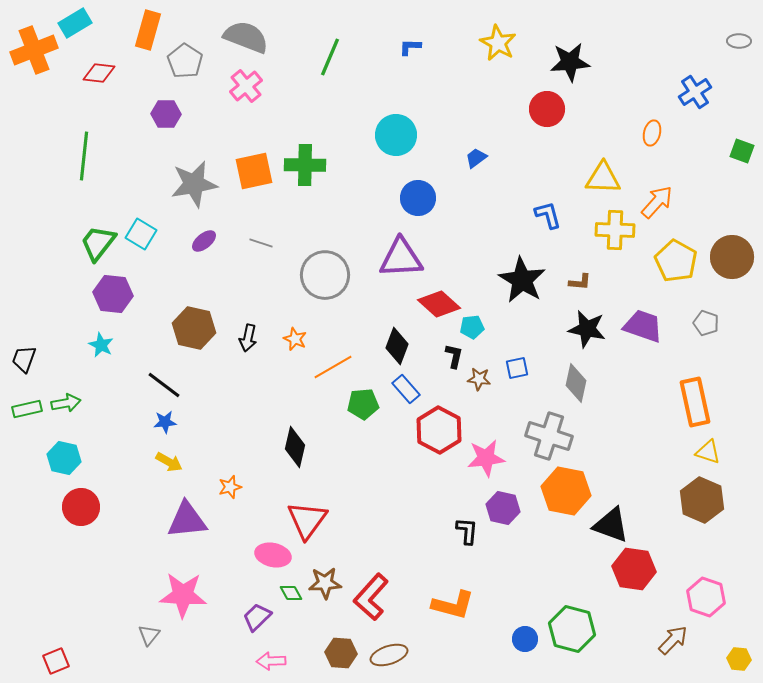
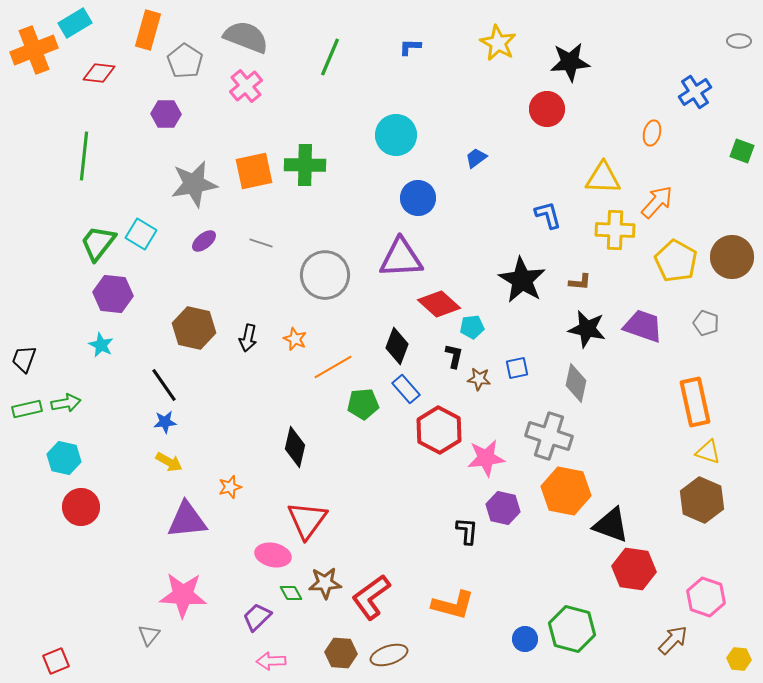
black line at (164, 385): rotated 18 degrees clockwise
red L-shape at (371, 597): rotated 12 degrees clockwise
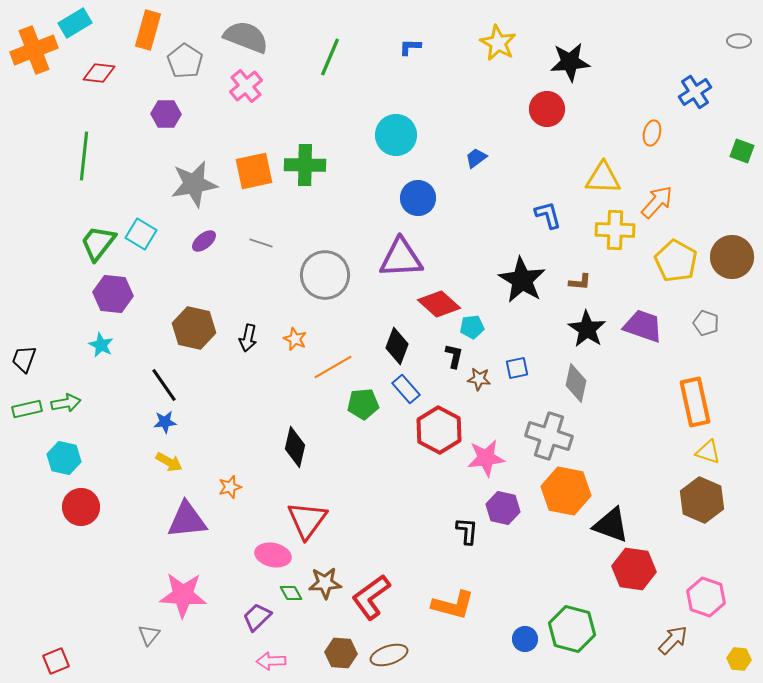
black star at (587, 329): rotated 21 degrees clockwise
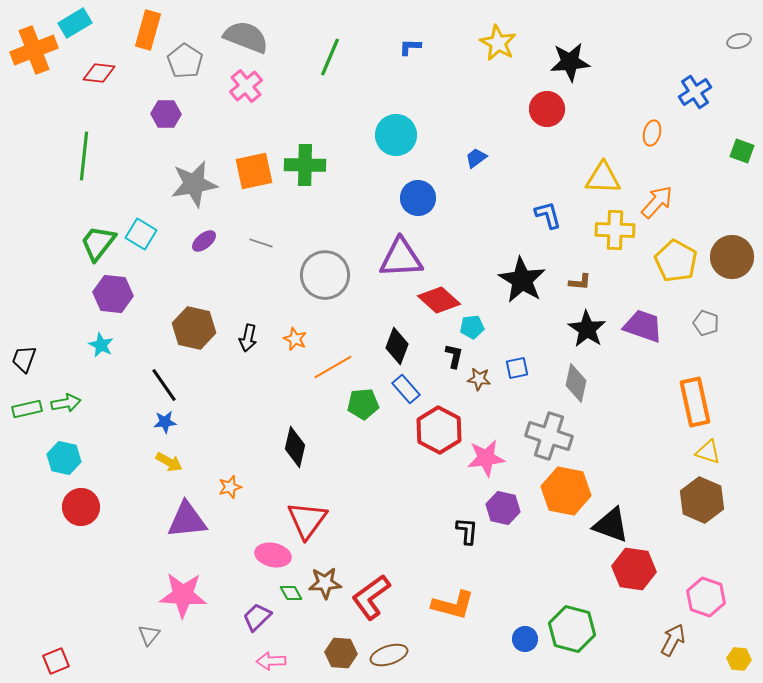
gray ellipse at (739, 41): rotated 15 degrees counterclockwise
red diamond at (439, 304): moved 4 px up
brown arrow at (673, 640): rotated 16 degrees counterclockwise
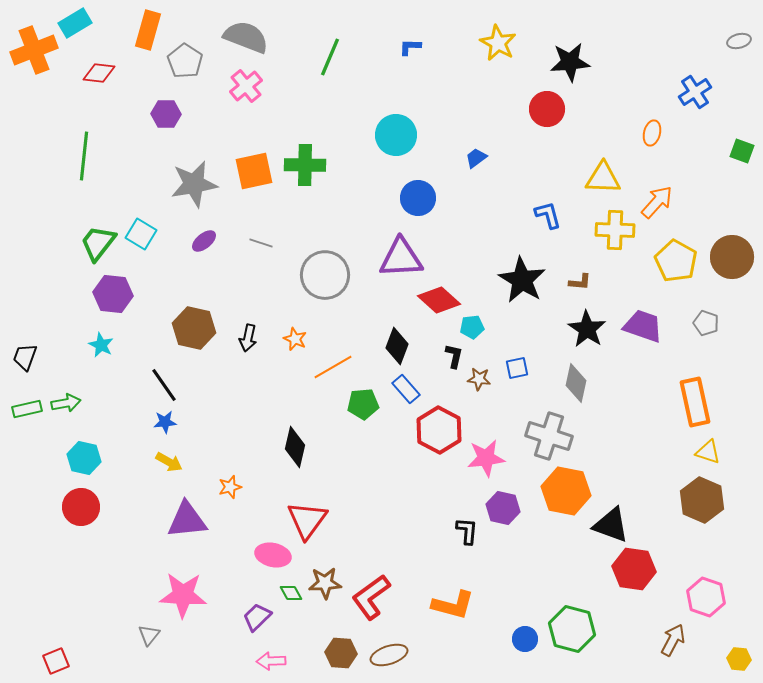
black trapezoid at (24, 359): moved 1 px right, 2 px up
cyan hexagon at (64, 458): moved 20 px right
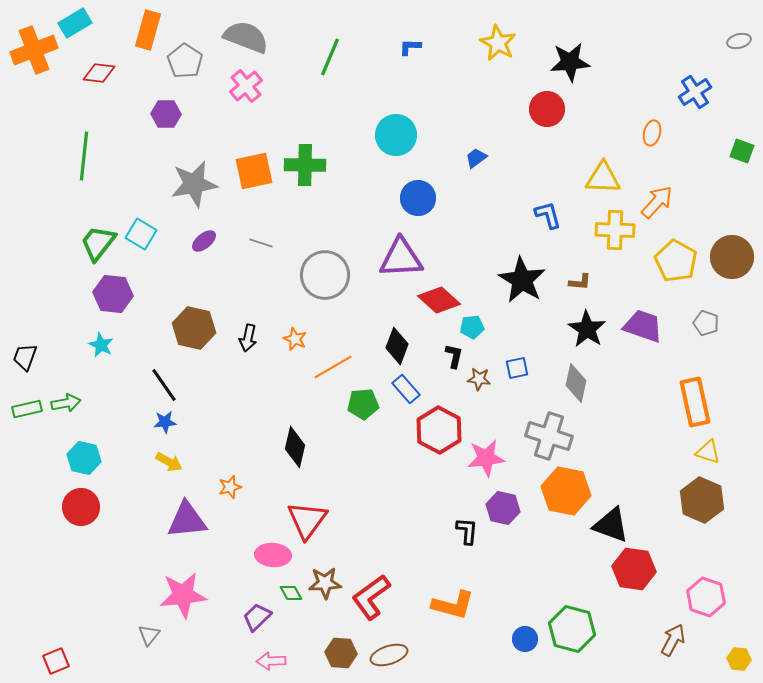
pink ellipse at (273, 555): rotated 8 degrees counterclockwise
pink star at (183, 595): rotated 9 degrees counterclockwise
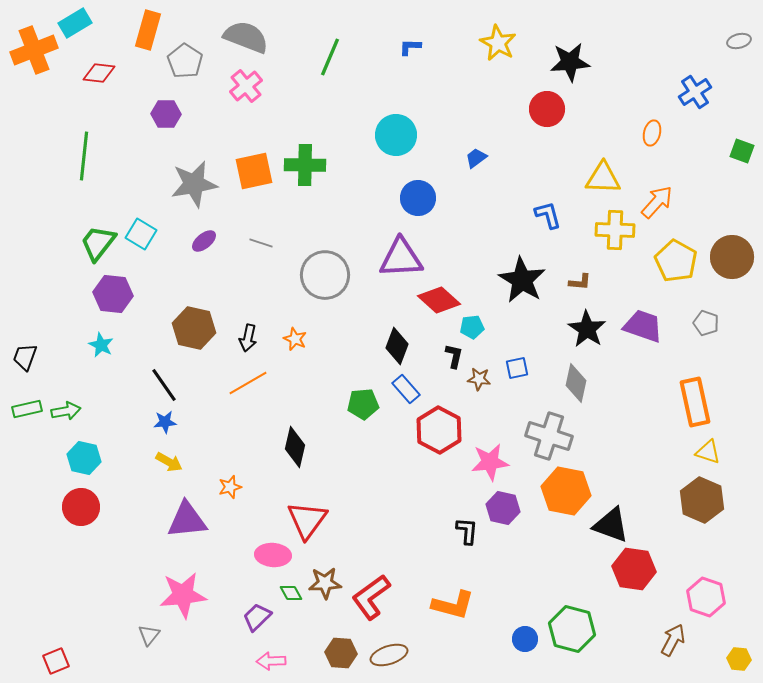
orange line at (333, 367): moved 85 px left, 16 px down
green arrow at (66, 403): moved 8 px down
pink star at (486, 458): moved 4 px right, 4 px down
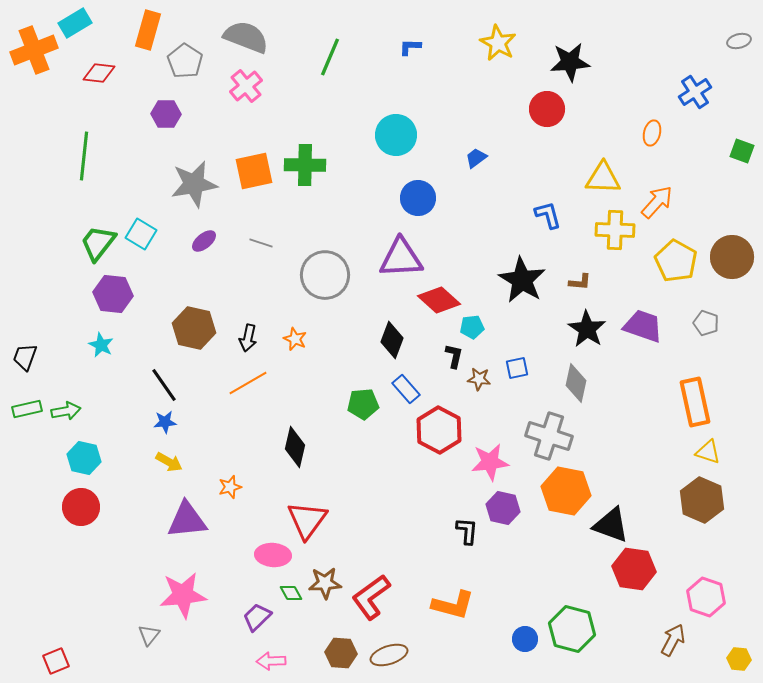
black diamond at (397, 346): moved 5 px left, 6 px up
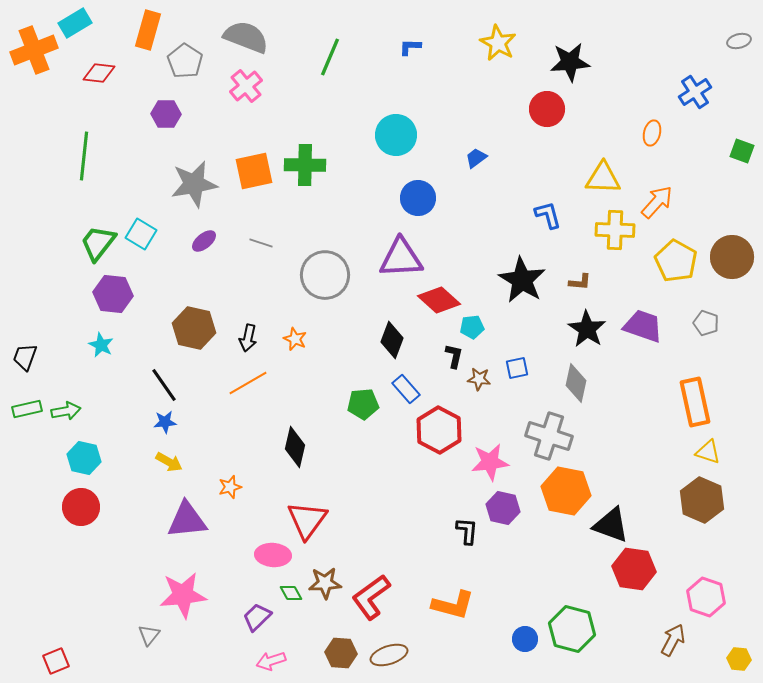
pink arrow at (271, 661): rotated 16 degrees counterclockwise
